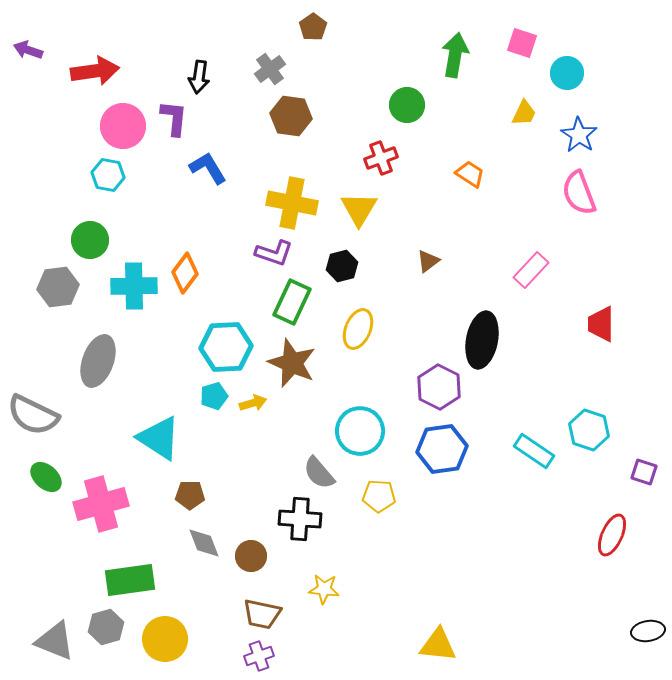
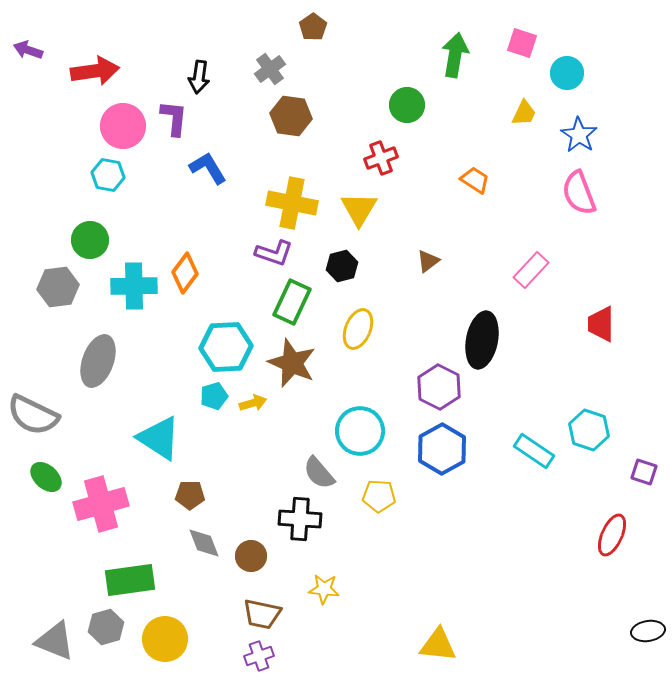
orange trapezoid at (470, 174): moved 5 px right, 6 px down
blue hexagon at (442, 449): rotated 21 degrees counterclockwise
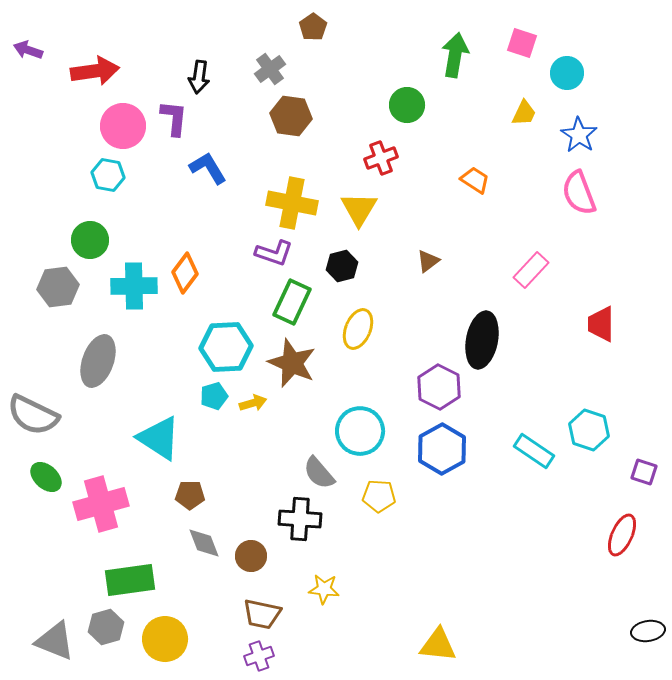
red ellipse at (612, 535): moved 10 px right
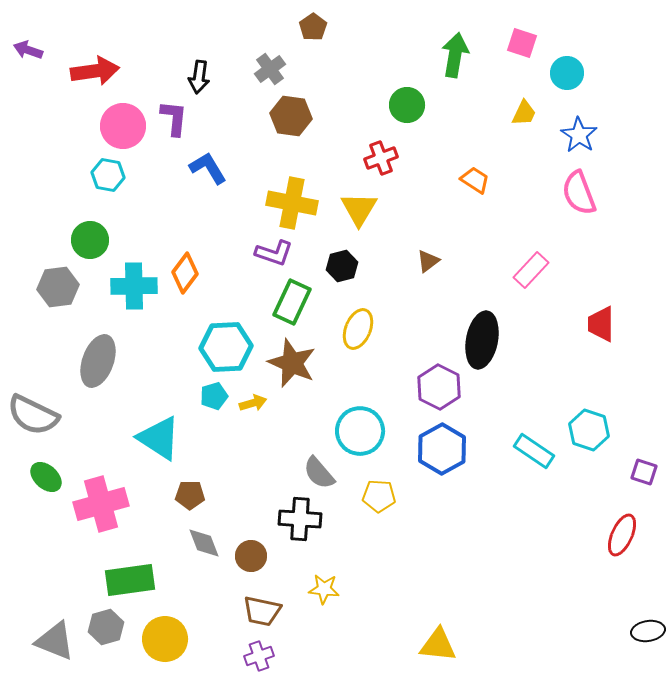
brown trapezoid at (262, 614): moved 3 px up
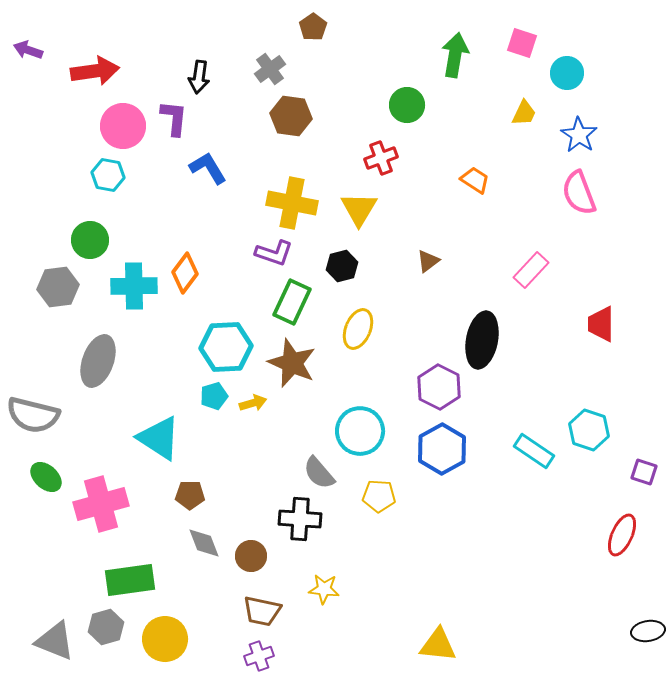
gray semicircle at (33, 415): rotated 12 degrees counterclockwise
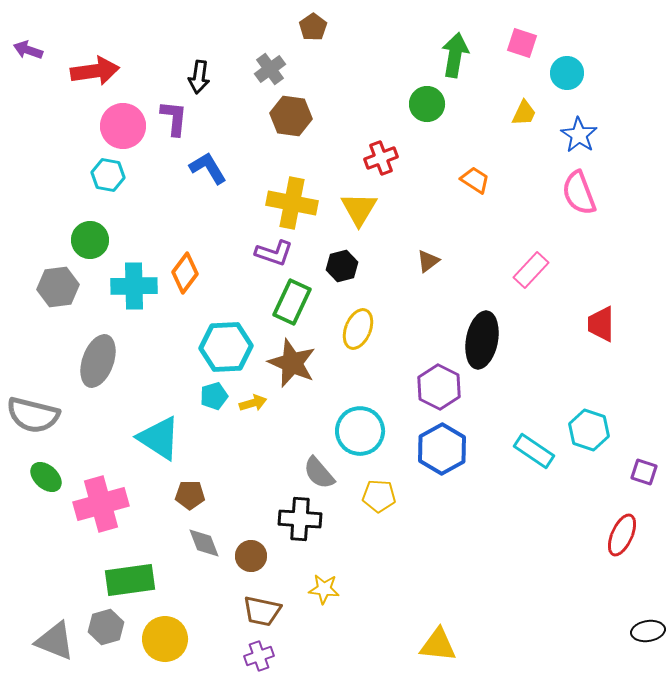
green circle at (407, 105): moved 20 px right, 1 px up
